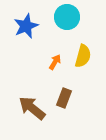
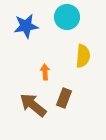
blue star: rotated 15 degrees clockwise
yellow semicircle: rotated 10 degrees counterclockwise
orange arrow: moved 10 px left, 10 px down; rotated 35 degrees counterclockwise
brown arrow: moved 1 px right, 3 px up
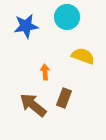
yellow semicircle: rotated 75 degrees counterclockwise
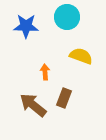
blue star: rotated 10 degrees clockwise
yellow semicircle: moved 2 px left
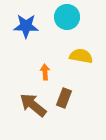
yellow semicircle: rotated 10 degrees counterclockwise
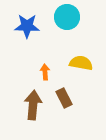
blue star: moved 1 px right
yellow semicircle: moved 7 px down
brown rectangle: rotated 48 degrees counterclockwise
brown arrow: rotated 56 degrees clockwise
